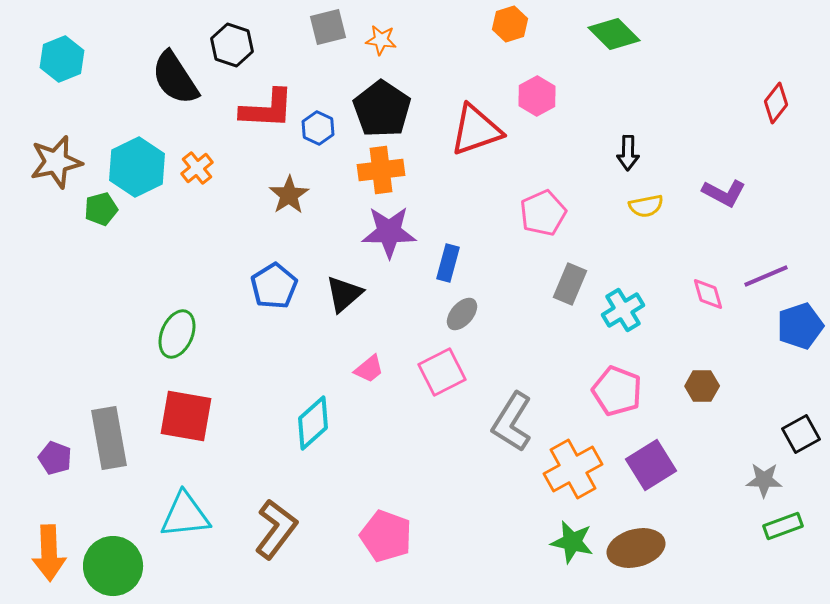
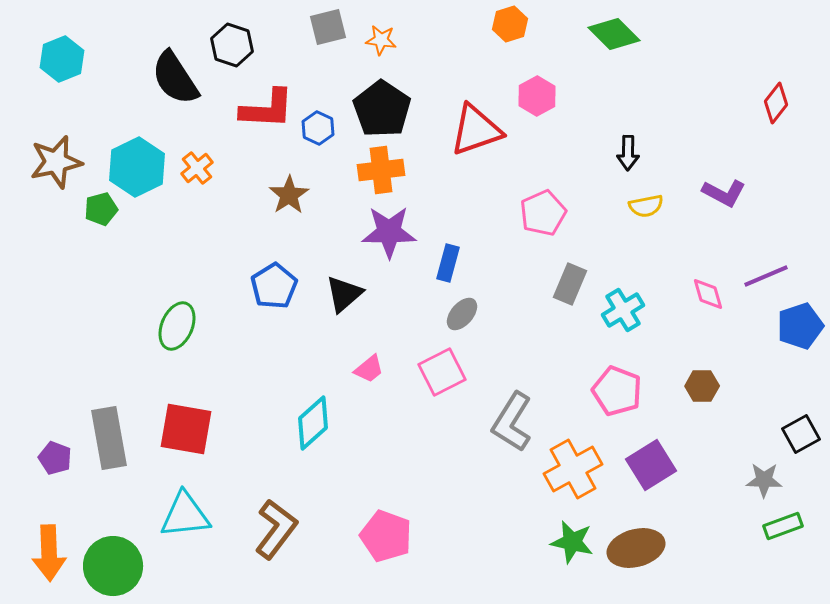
green ellipse at (177, 334): moved 8 px up
red square at (186, 416): moved 13 px down
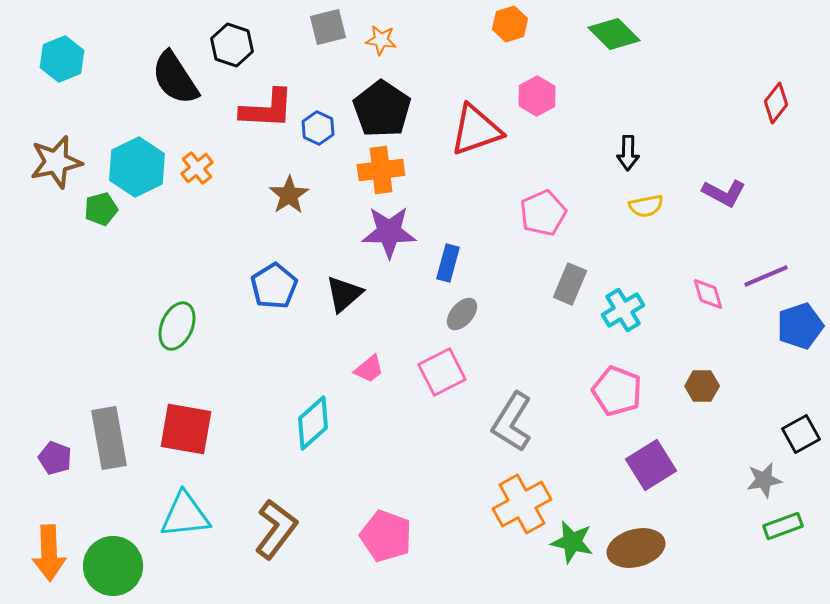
orange cross at (573, 469): moved 51 px left, 35 px down
gray star at (764, 480): rotated 12 degrees counterclockwise
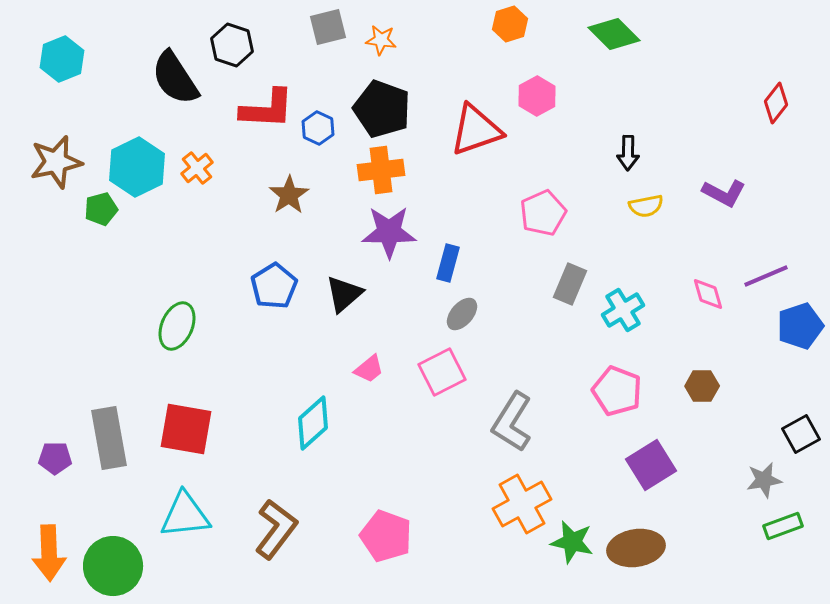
black pentagon at (382, 109): rotated 14 degrees counterclockwise
purple pentagon at (55, 458): rotated 20 degrees counterclockwise
brown ellipse at (636, 548): rotated 6 degrees clockwise
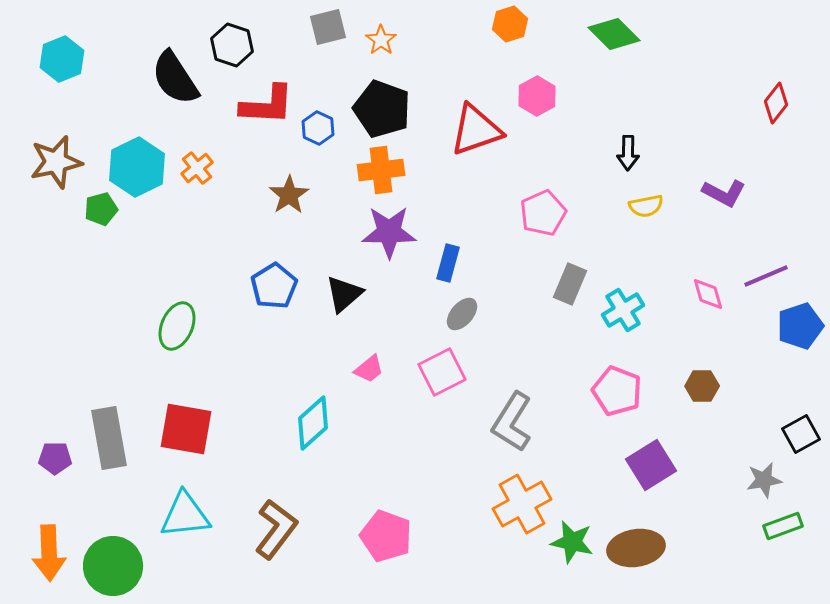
orange star at (381, 40): rotated 28 degrees clockwise
red L-shape at (267, 109): moved 4 px up
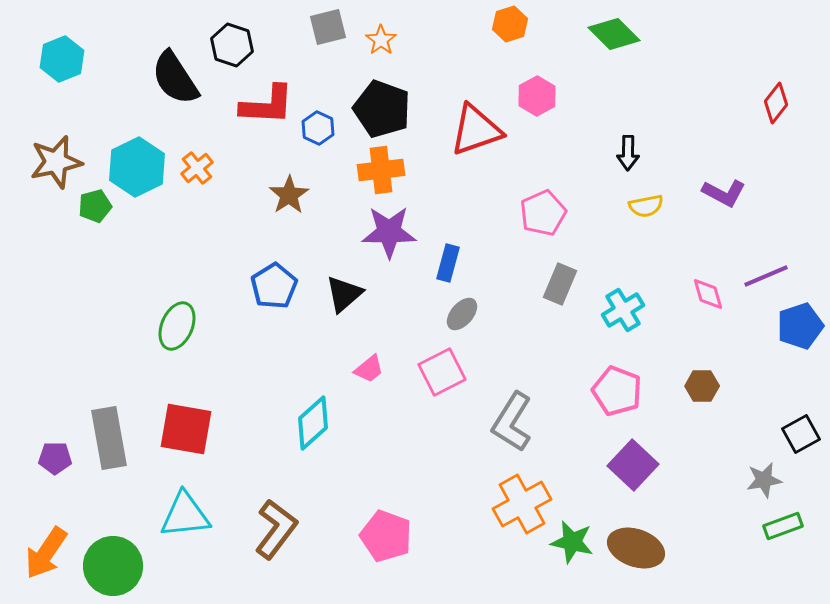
green pentagon at (101, 209): moved 6 px left, 3 px up
gray rectangle at (570, 284): moved 10 px left
purple square at (651, 465): moved 18 px left; rotated 15 degrees counterclockwise
brown ellipse at (636, 548): rotated 28 degrees clockwise
orange arrow at (49, 553): moved 3 px left; rotated 36 degrees clockwise
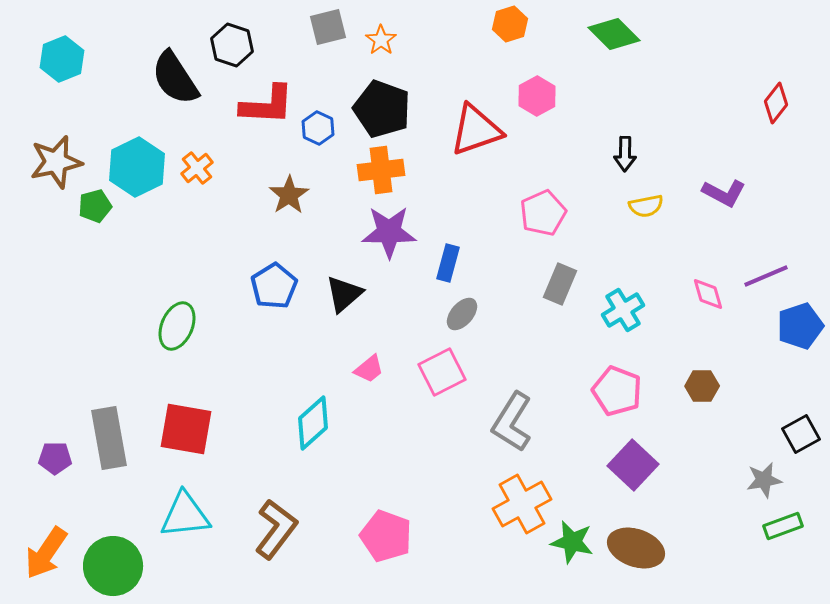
black arrow at (628, 153): moved 3 px left, 1 px down
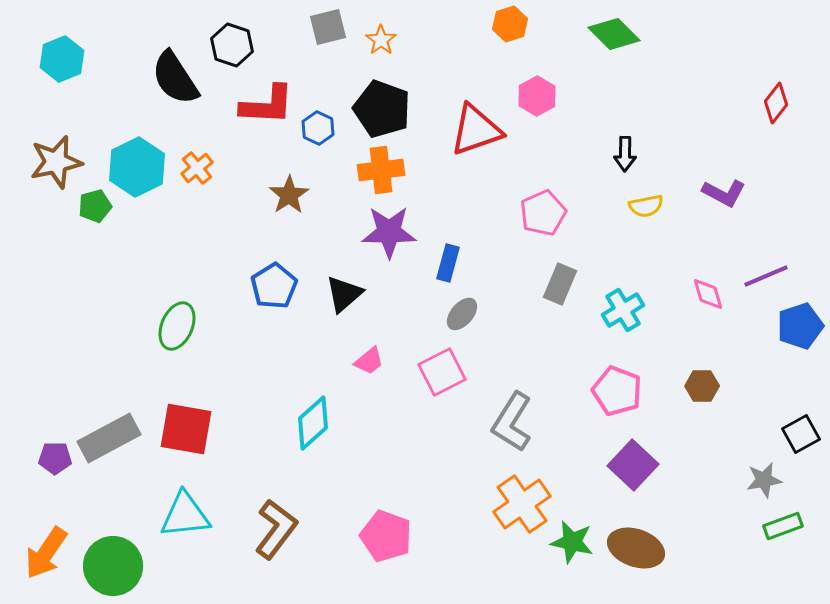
pink trapezoid at (369, 369): moved 8 px up
gray rectangle at (109, 438): rotated 72 degrees clockwise
orange cross at (522, 504): rotated 6 degrees counterclockwise
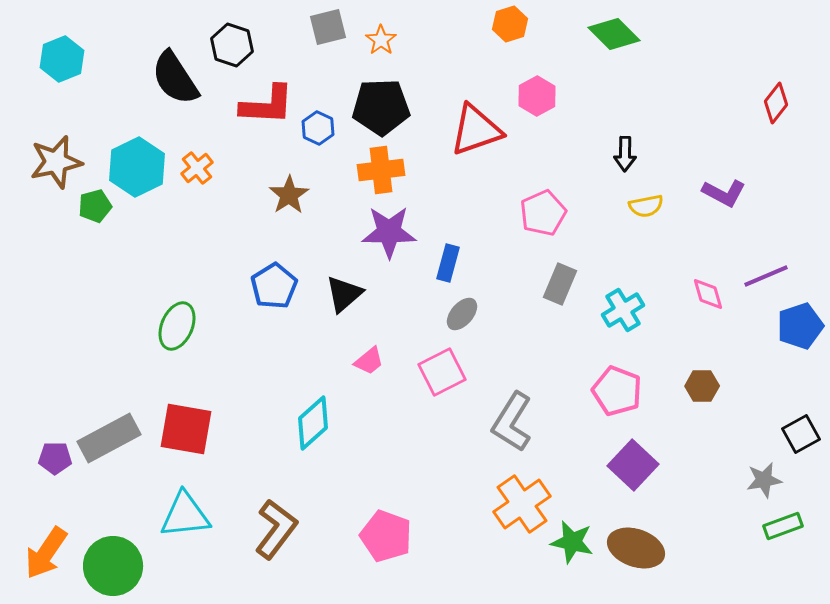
black pentagon at (382, 109): moved 1 px left, 2 px up; rotated 22 degrees counterclockwise
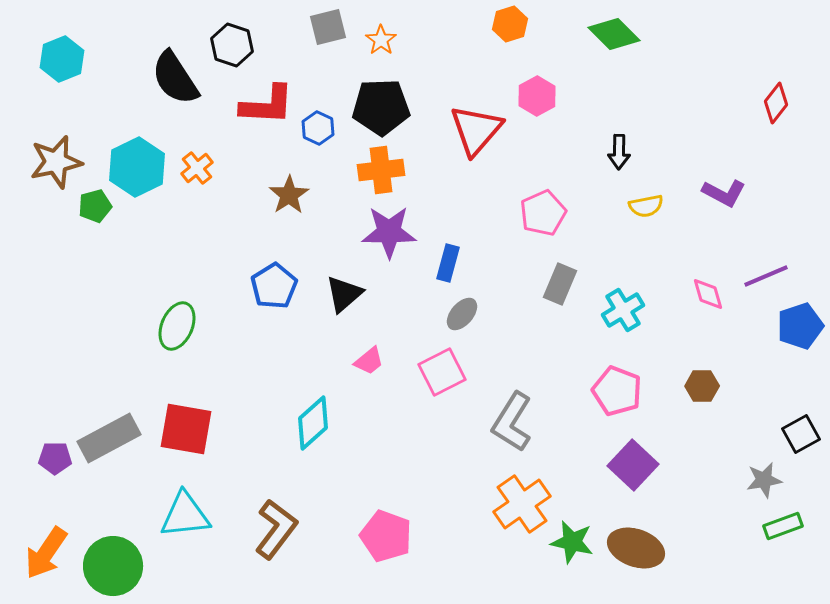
red triangle at (476, 130): rotated 30 degrees counterclockwise
black arrow at (625, 154): moved 6 px left, 2 px up
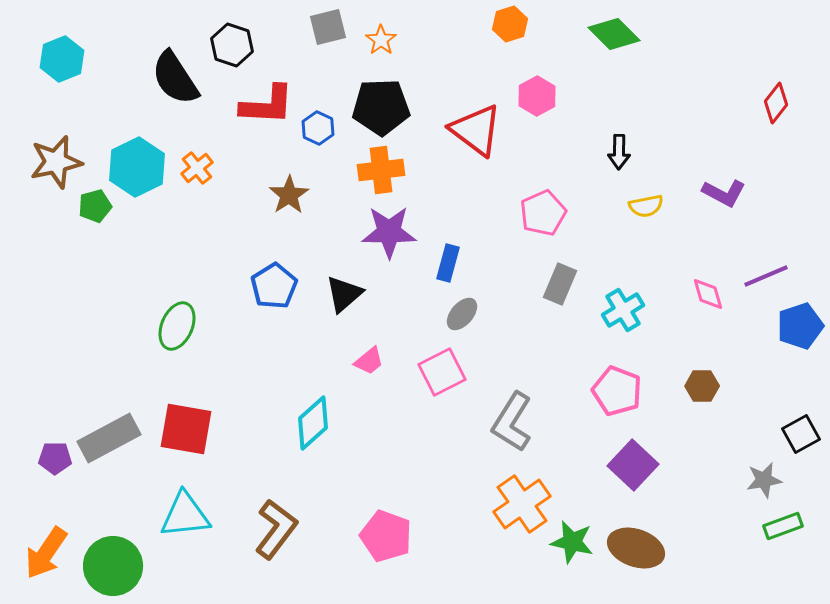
red triangle at (476, 130): rotated 34 degrees counterclockwise
